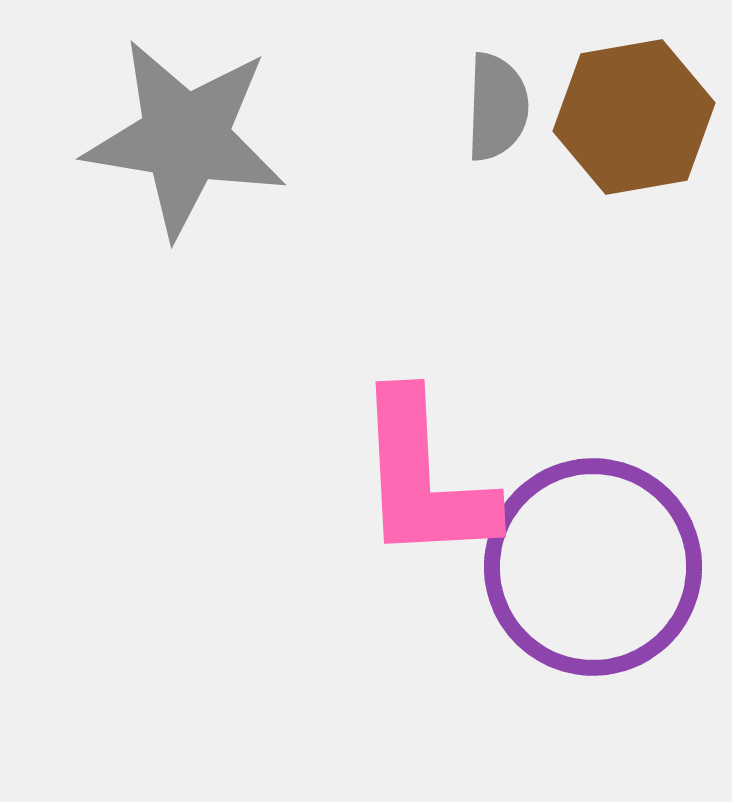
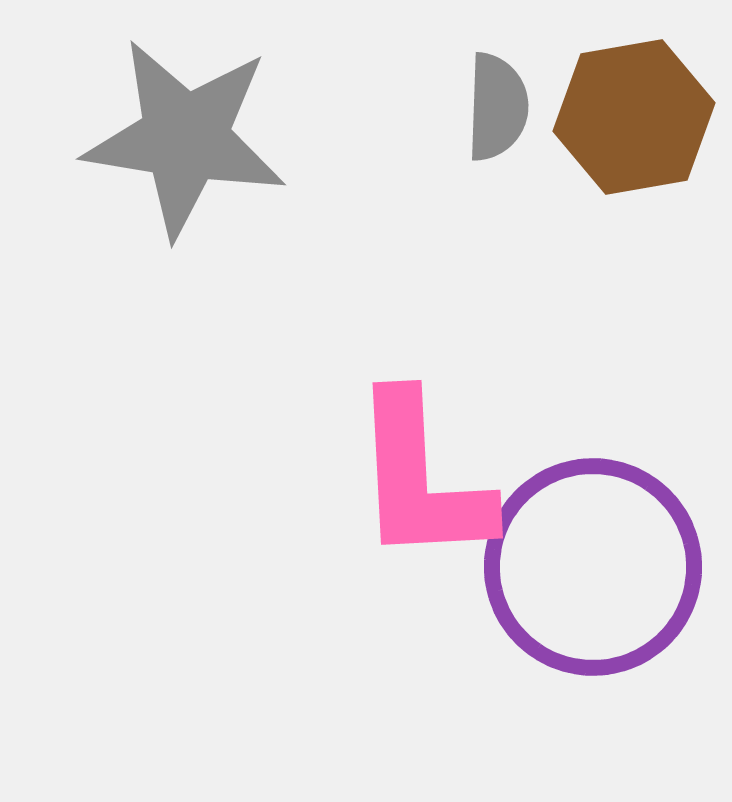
pink L-shape: moved 3 px left, 1 px down
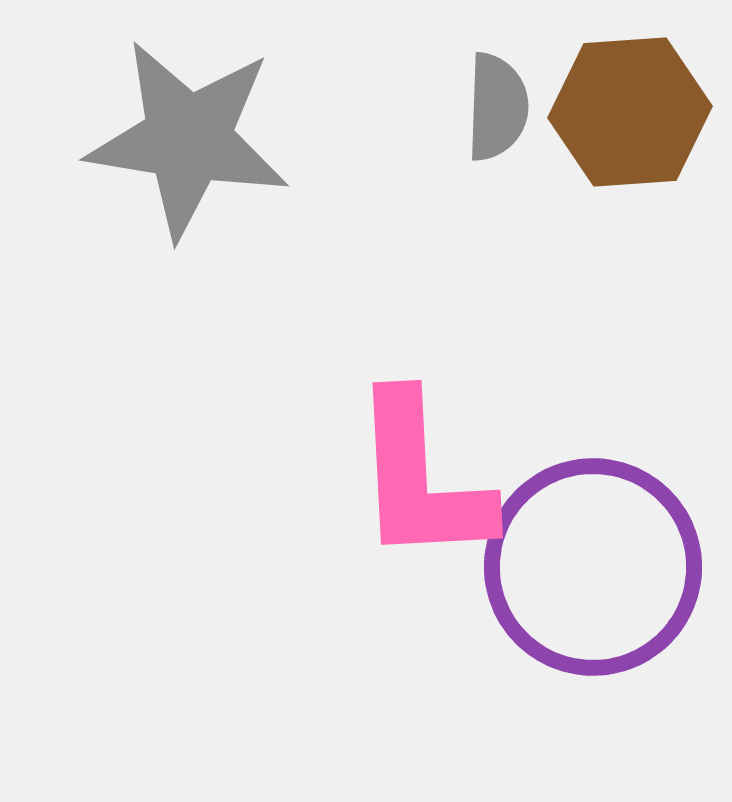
brown hexagon: moved 4 px left, 5 px up; rotated 6 degrees clockwise
gray star: moved 3 px right, 1 px down
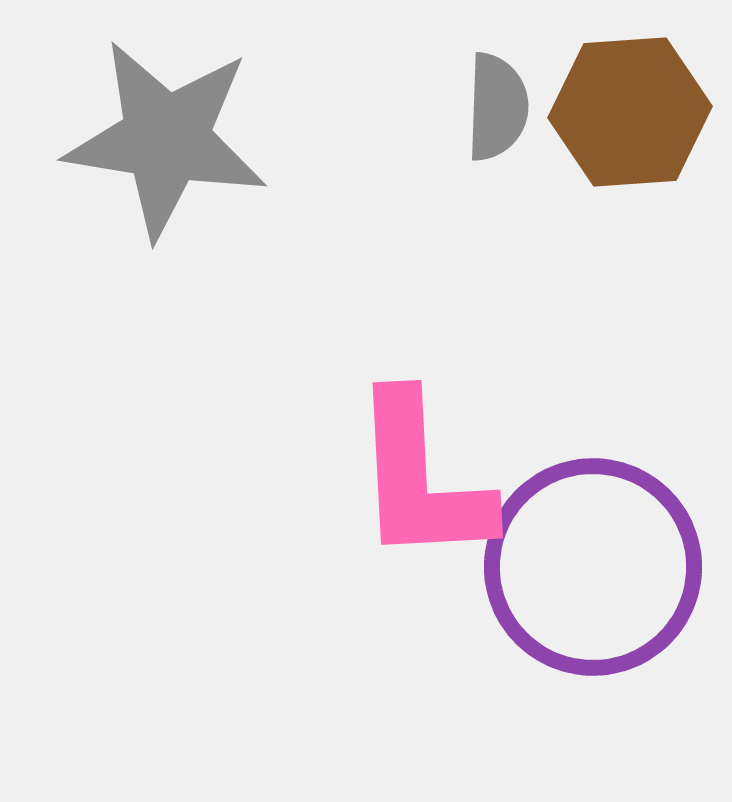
gray star: moved 22 px left
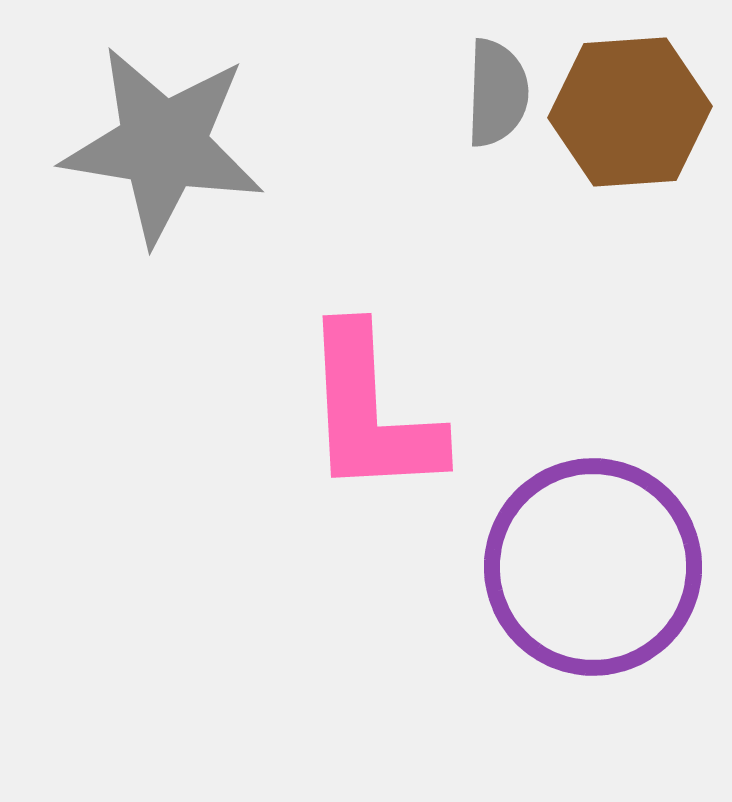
gray semicircle: moved 14 px up
gray star: moved 3 px left, 6 px down
pink L-shape: moved 50 px left, 67 px up
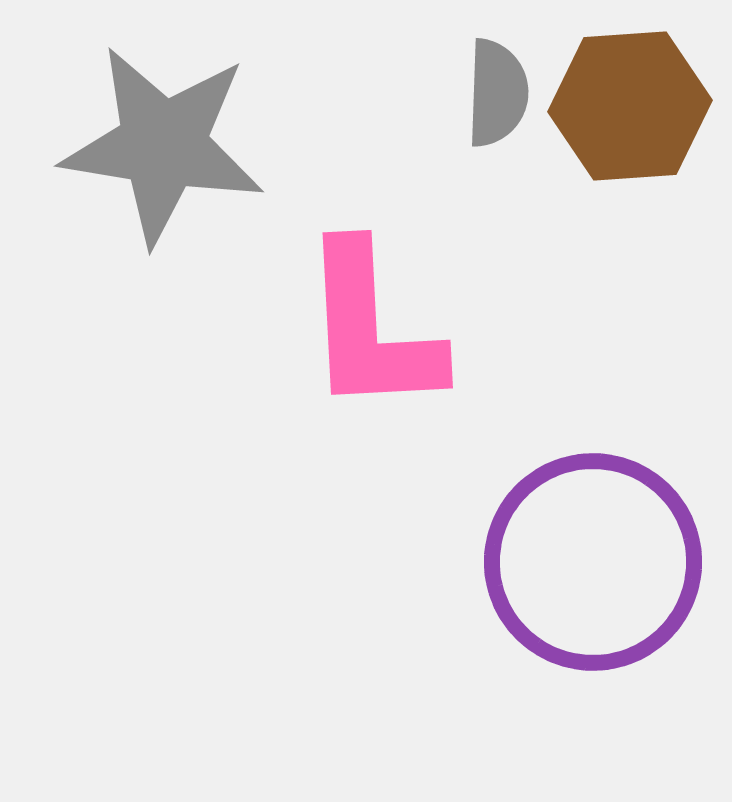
brown hexagon: moved 6 px up
pink L-shape: moved 83 px up
purple circle: moved 5 px up
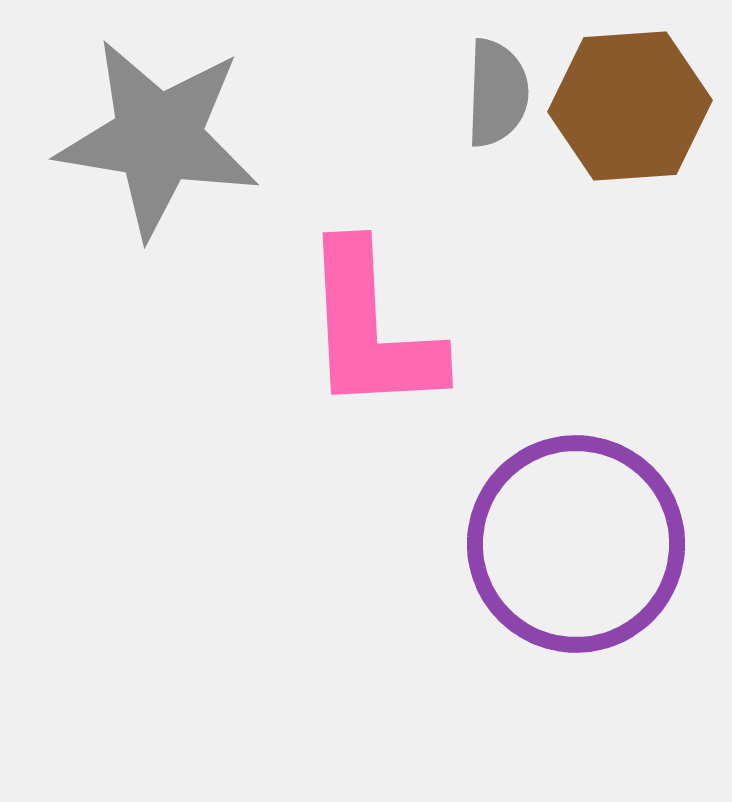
gray star: moved 5 px left, 7 px up
purple circle: moved 17 px left, 18 px up
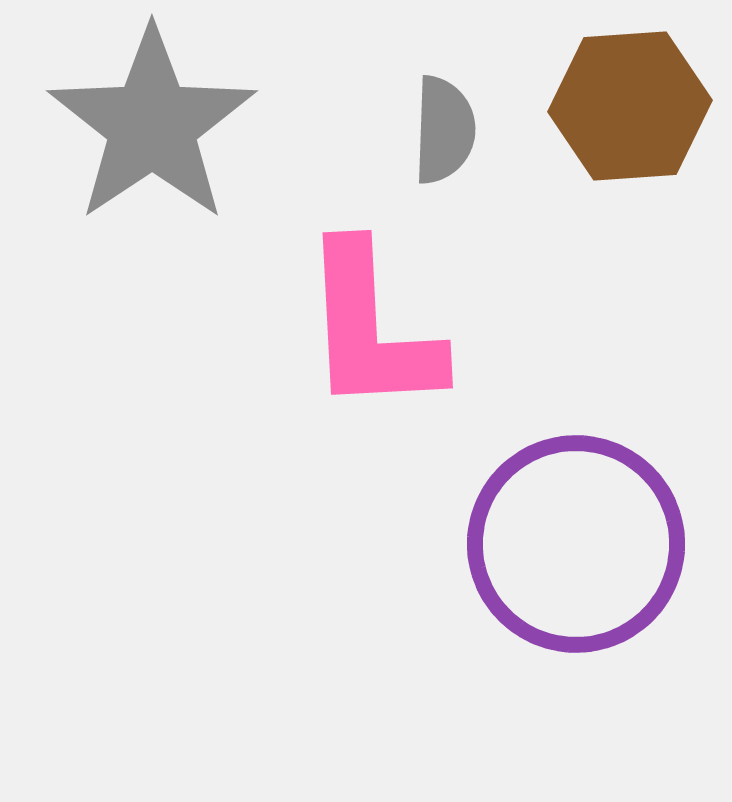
gray semicircle: moved 53 px left, 37 px down
gray star: moved 6 px left, 13 px up; rotated 29 degrees clockwise
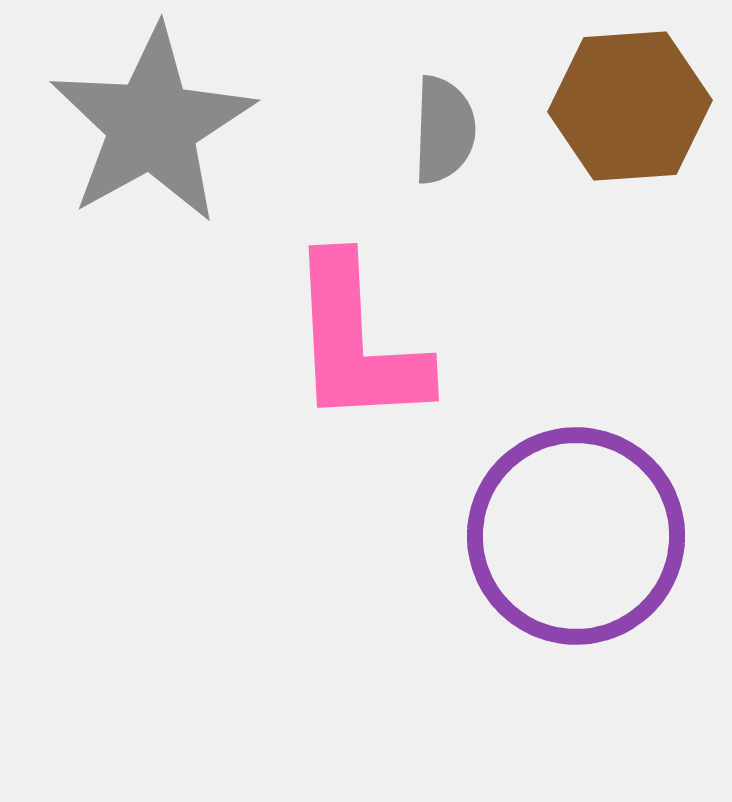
gray star: rotated 5 degrees clockwise
pink L-shape: moved 14 px left, 13 px down
purple circle: moved 8 px up
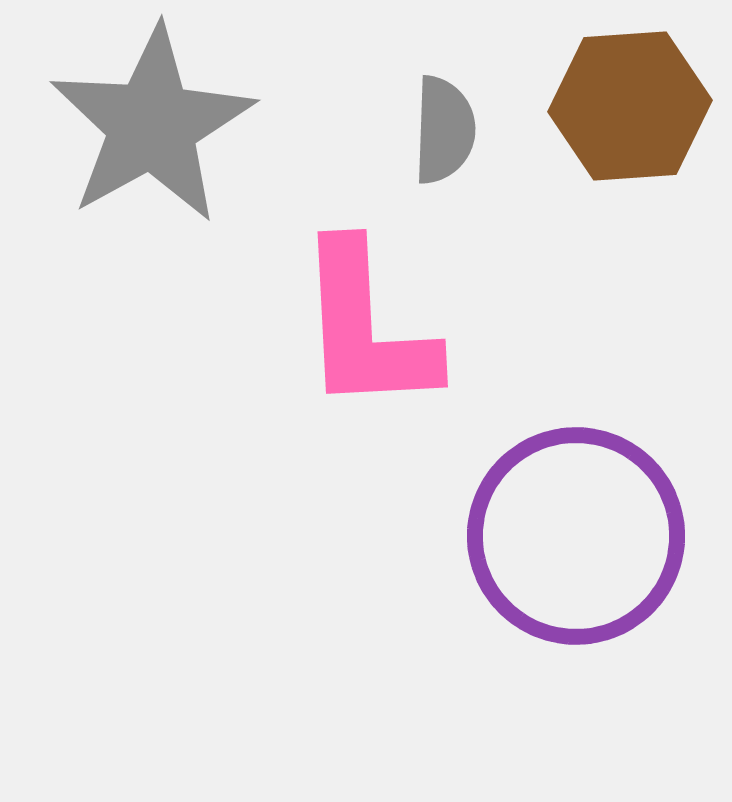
pink L-shape: moved 9 px right, 14 px up
